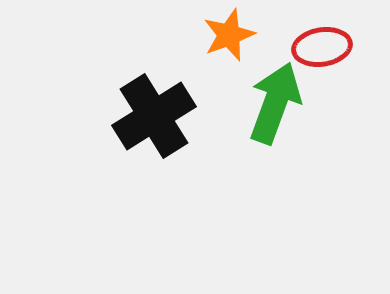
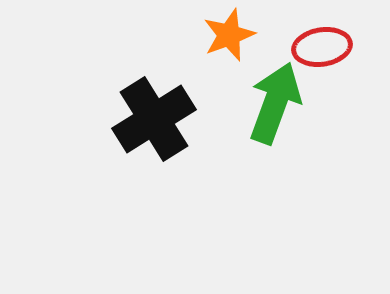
black cross: moved 3 px down
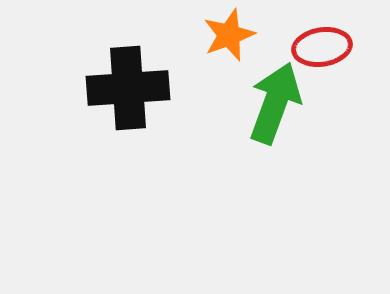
black cross: moved 26 px left, 31 px up; rotated 28 degrees clockwise
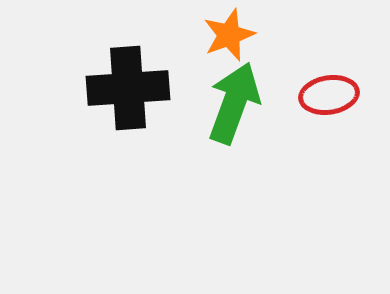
red ellipse: moved 7 px right, 48 px down
green arrow: moved 41 px left
